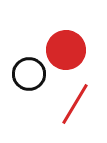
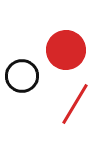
black circle: moved 7 px left, 2 px down
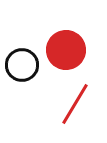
black circle: moved 11 px up
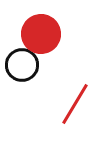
red circle: moved 25 px left, 16 px up
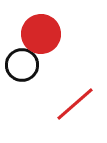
red line: rotated 18 degrees clockwise
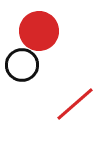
red circle: moved 2 px left, 3 px up
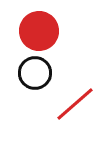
black circle: moved 13 px right, 8 px down
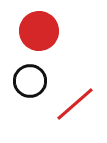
black circle: moved 5 px left, 8 px down
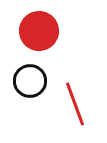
red line: rotated 69 degrees counterclockwise
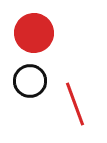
red circle: moved 5 px left, 2 px down
